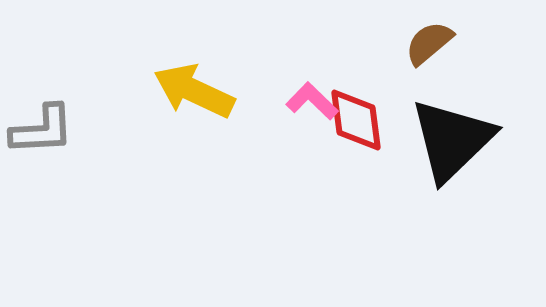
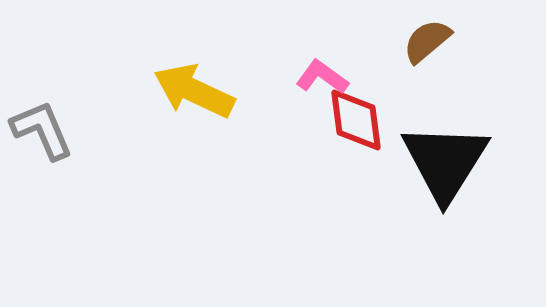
brown semicircle: moved 2 px left, 2 px up
pink L-shape: moved 10 px right, 24 px up; rotated 8 degrees counterclockwise
gray L-shape: rotated 110 degrees counterclockwise
black triangle: moved 7 px left, 22 px down; rotated 14 degrees counterclockwise
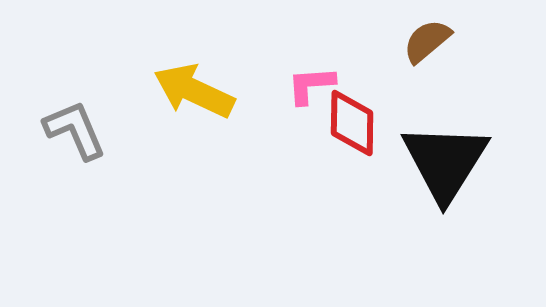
pink L-shape: moved 11 px left, 8 px down; rotated 40 degrees counterclockwise
red diamond: moved 4 px left, 3 px down; rotated 8 degrees clockwise
gray L-shape: moved 33 px right
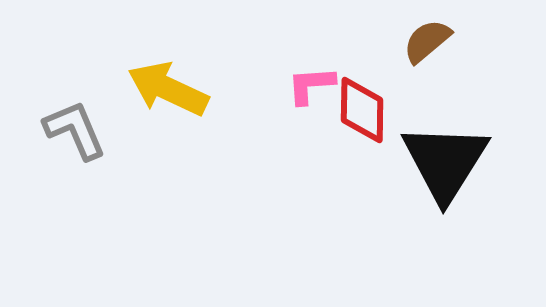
yellow arrow: moved 26 px left, 2 px up
red diamond: moved 10 px right, 13 px up
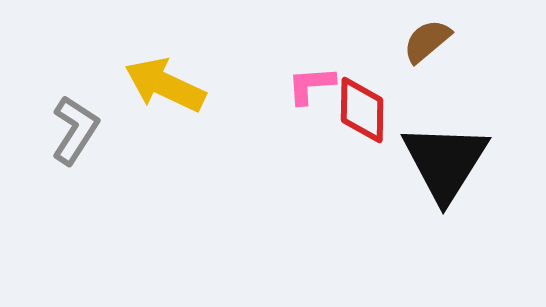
yellow arrow: moved 3 px left, 4 px up
gray L-shape: rotated 56 degrees clockwise
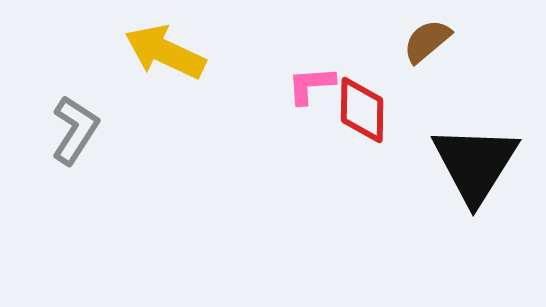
yellow arrow: moved 33 px up
black triangle: moved 30 px right, 2 px down
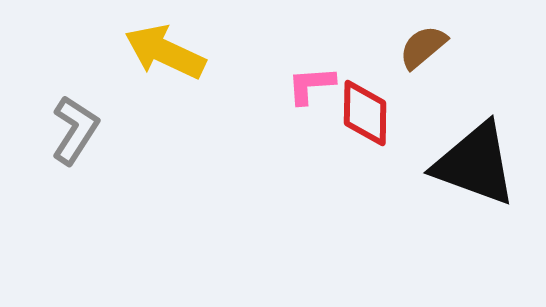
brown semicircle: moved 4 px left, 6 px down
red diamond: moved 3 px right, 3 px down
black triangle: rotated 42 degrees counterclockwise
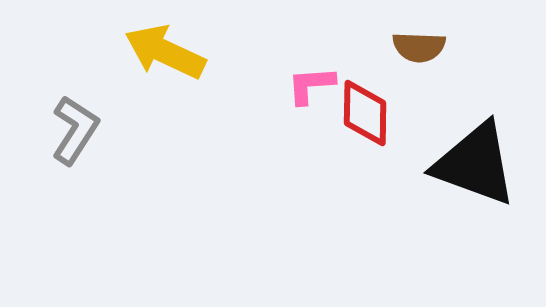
brown semicircle: moved 4 px left; rotated 138 degrees counterclockwise
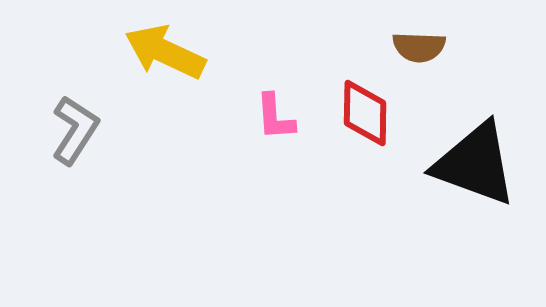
pink L-shape: moved 36 px left, 32 px down; rotated 90 degrees counterclockwise
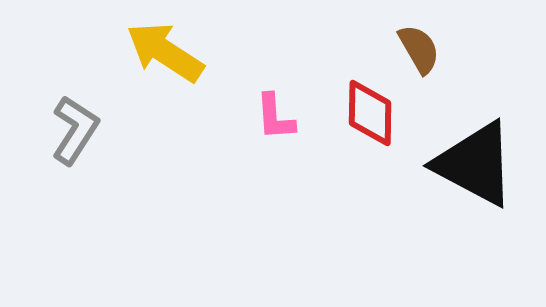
brown semicircle: moved 2 px down; rotated 122 degrees counterclockwise
yellow arrow: rotated 8 degrees clockwise
red diamond: moved 5 px right
black triangle: rotated 8 degrees clockwise
